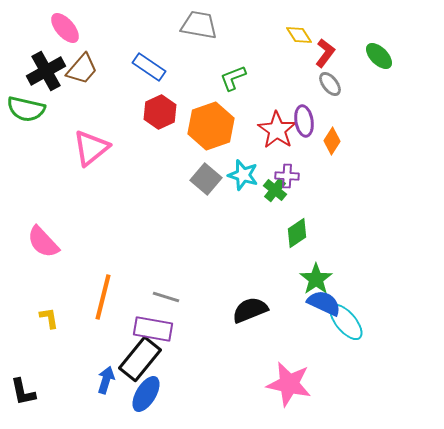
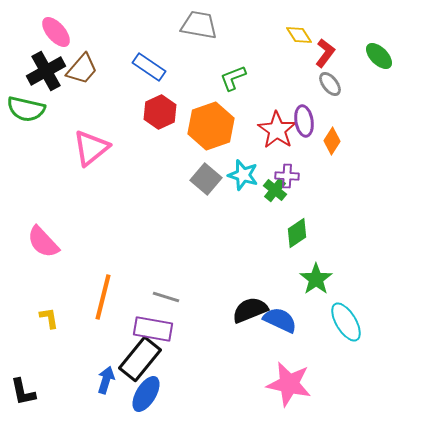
pink ellipse: moved 9 px left, 4 px down
blue semicircle: moved 44 px left, 17 px down
cyan ellipse: rotated 9 degrees clockwise
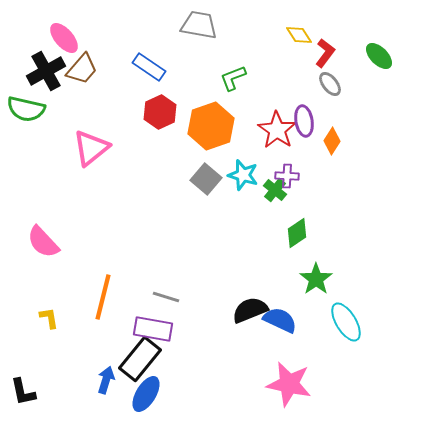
pink ellipse: moved 8 px right, 6 px down
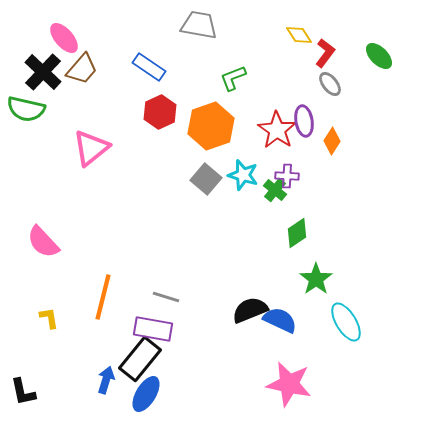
black cross: moved 3 px left, 1 px down; rotated 18 degrees counterclockwise
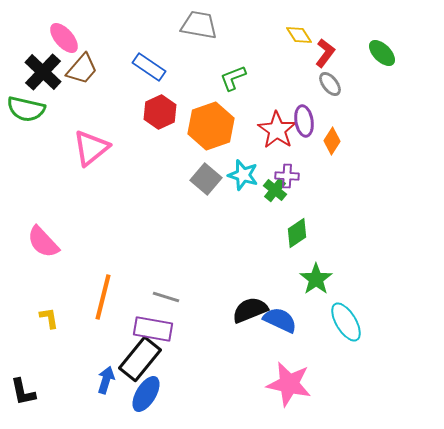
green ellipse: moved 3 px right, 3 px up
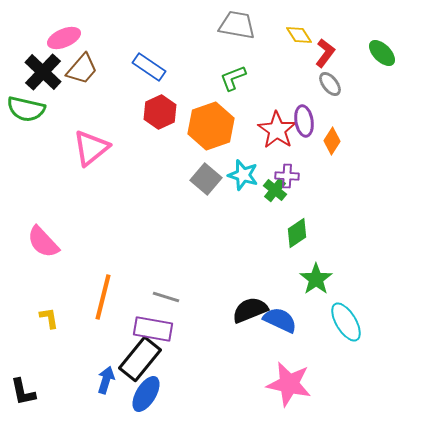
gray trapezoid: moved 38 px right
pink ellipse: rotated 72 degrees counterclockwise
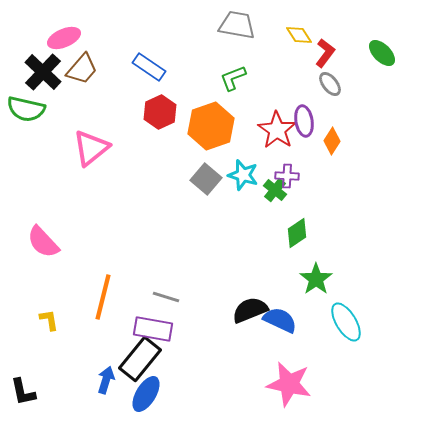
yellow L-shape: moved 2 px down
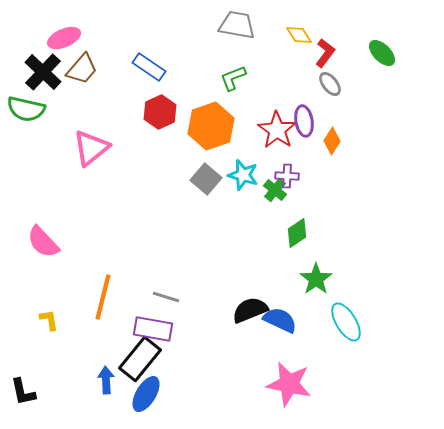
blue arrow: rotated 20 degrees counterclockwise
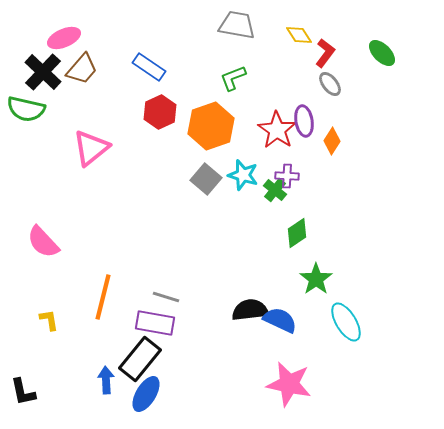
black semicircle: rotated 15 degrees clockwise
purple rectangle: moved 2 px right, 6 px up
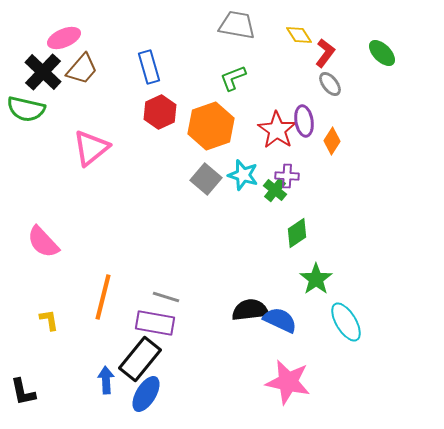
blue rectangle: rotated 40 degrees clockwise
pink star: moved 1 px left, 2 px up
